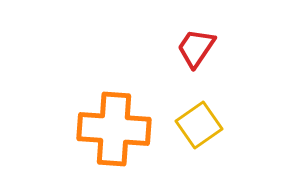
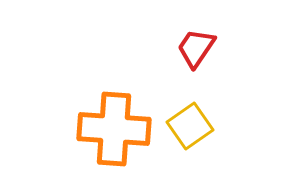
yellow square: moved 9 px left, 1 px down
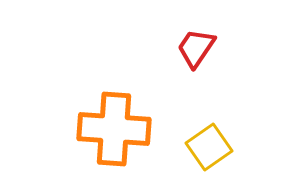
yellow square: moved 19 px right, 21 px down
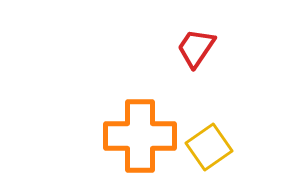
orange cross: moved 26 px right, 7 px down; rotated 4 degrees counterclockwise
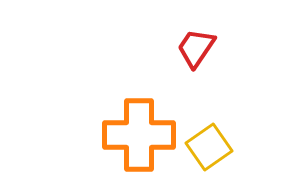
orange cross: moved 1 px left, 1 px up
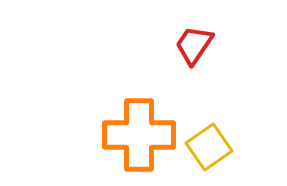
red trapezoid: moved 2 px left, 3 px up
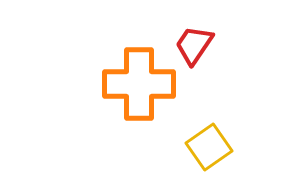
orange cross: moved 51 px up
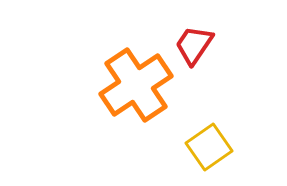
orange cross: moved 3 px left, 1 px down; rotated 34 degrees counterclockwise
